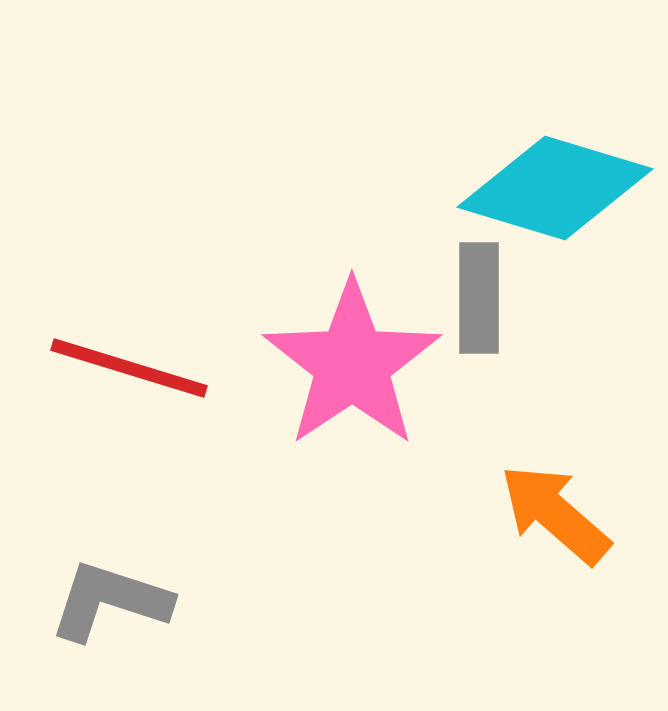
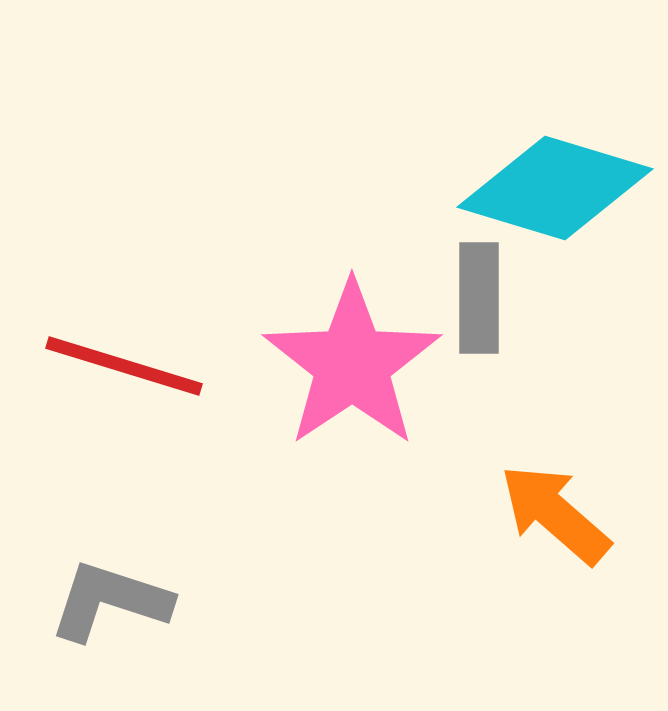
red line: moved 5 px left, 2 px up
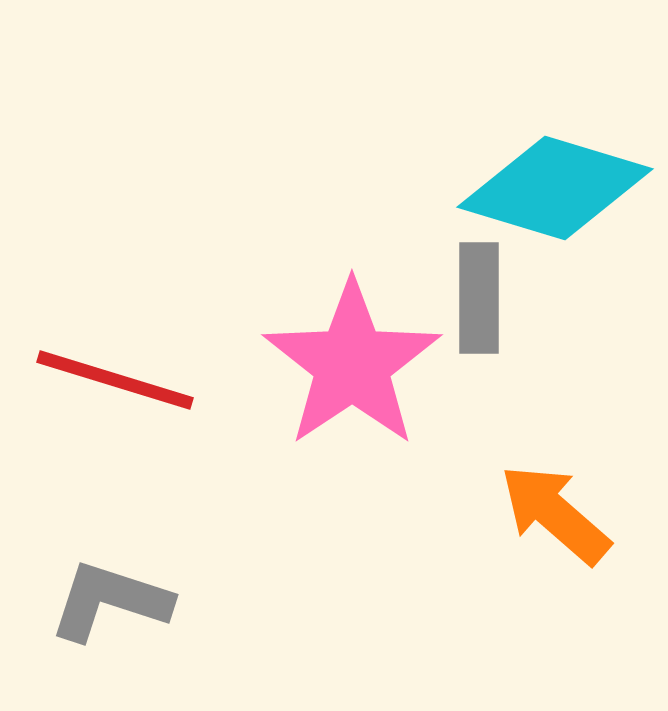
red line: moved 9 px left, 14 px down
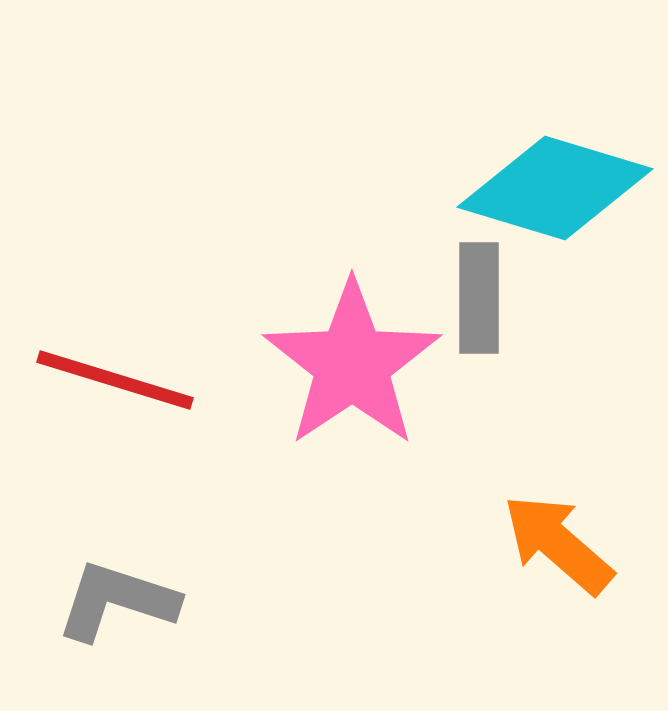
orange arrow: moved 3 px right, 30 px down
gray L-shape: moved 7 px right
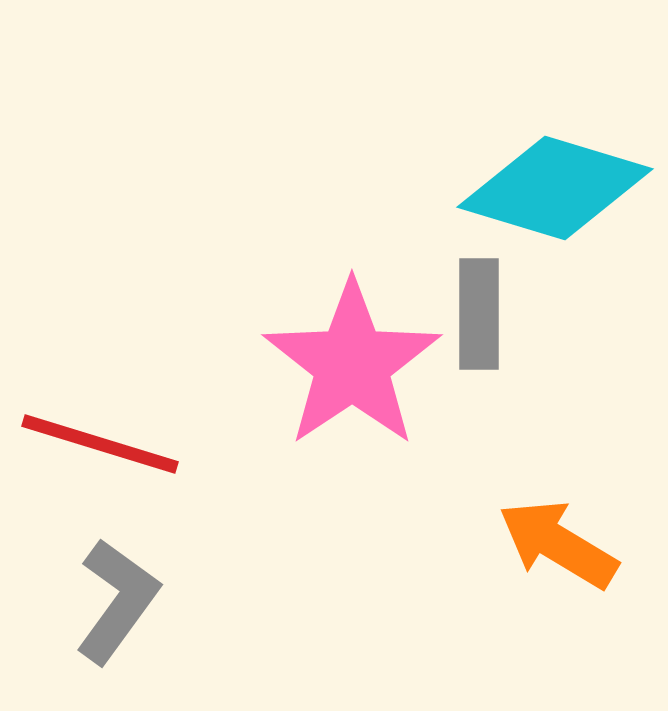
gray rectangle: moved 16 px down
red line: moved 15 px left, 64 px down
orange arrow: rotated 10 degrees counterclockwise
gray L-shape: rotated 108 degrees clockwise
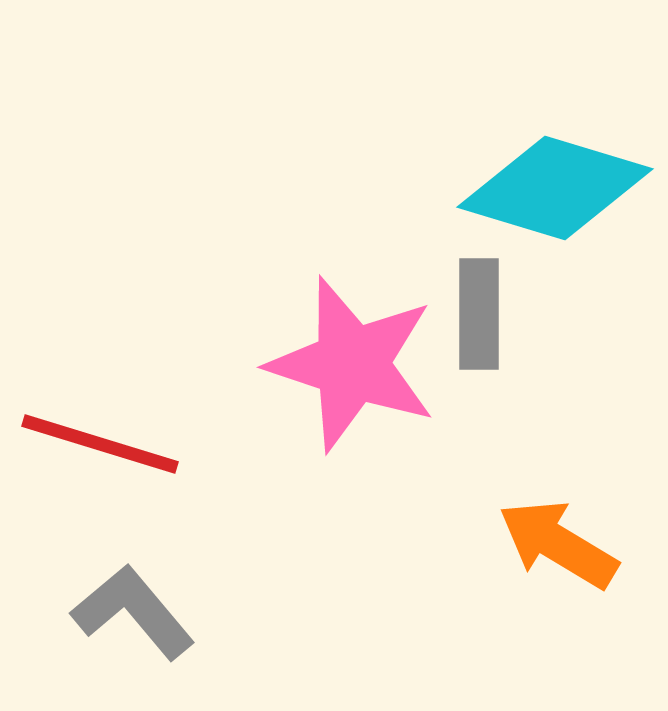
pink star: rotated 20 degrees counterclockwise
gray L-shape: moved 16 px right, 11 px down; rotated 76 degrees counterclockwise
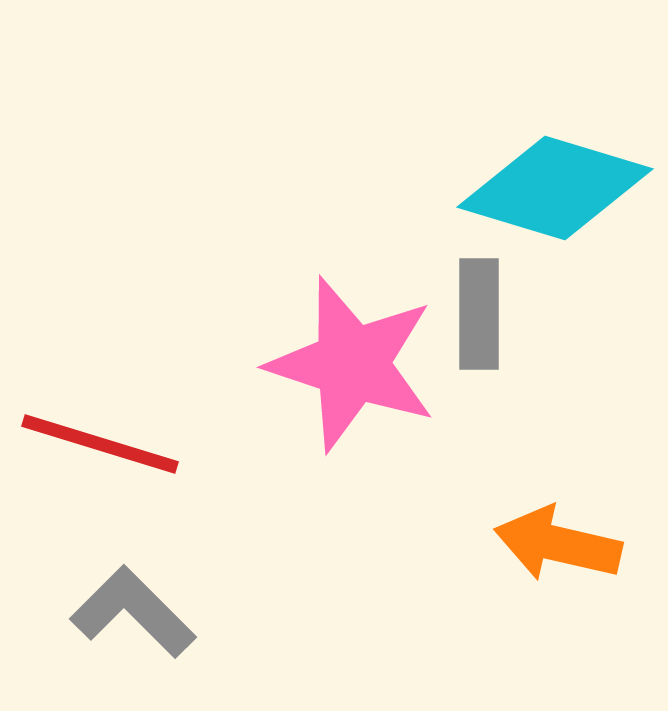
orange arrow: rotated 18 degrees counterclockwise
gray L-shape: rotated 5 degrees counterclockwise
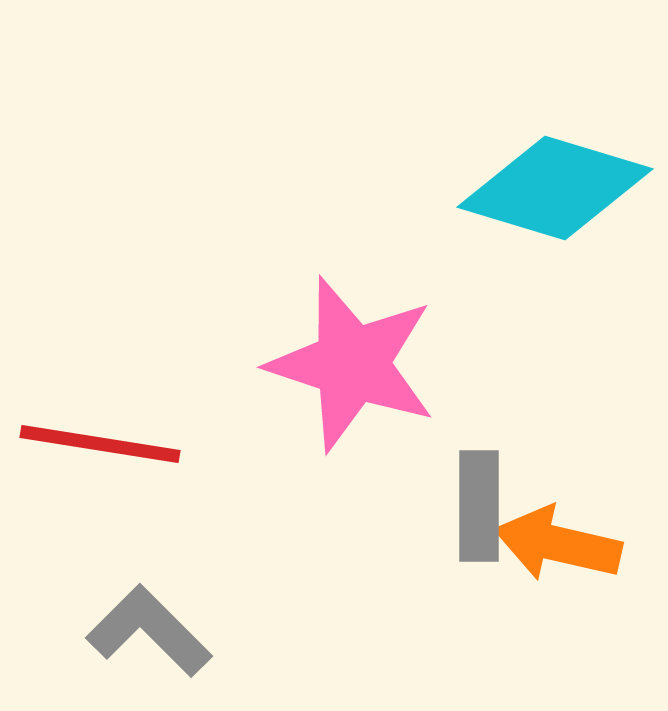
gray rectangle: moved 192 px down
red line: rotated 8 degrees counterclockwise
gray L-shape: moved 16 px right, 19 px down
